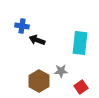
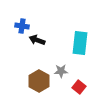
red square: moved 2 px left; rotated 16 degrees counterclockwise
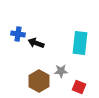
blue cross: moved 4 px left, 8 px down
black arrow: moved 1 px left, 3 px down
red square: rotated 16 degrees counterclockwise
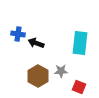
brown hexagon: moved 1 px left, 5 px up
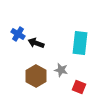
blue cross: rotated 24 degrees clockwise
gray star: moved 1 px up; rotated 16 degrees clockwise
brown hexagon: moved 2 px left
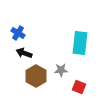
blue cross: moved 1 px up
black arrow: moved 12 px left, 10 px down
gray star: rotated 16 degrees counterclockwise
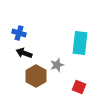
blue cross: moved 1 px right; rotated 16 degrees counterclockwise
gray star: moved 4 px left, 5 px up; rotated 16 degrees counterclockwise
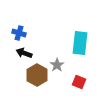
gray star: rotated 16 degrees counterclockwise
brown hexagon: moved 1 px right, 1 px up
red square: moved 5 px up
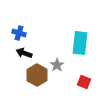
red square: moved 5 px right
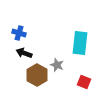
gray star: rotated 16 degrees counterclockwise
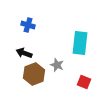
blue cross: moved 9 px right, 8 px up
brown hexagon: moved 3 px left, 1 px up; rotated 10 degrees clockwise
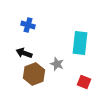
gray star: moved 1 px up
